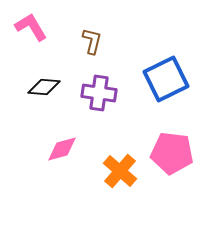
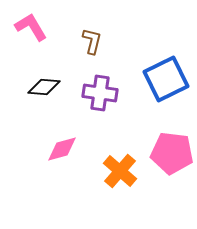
purple cross: moved 1 px right
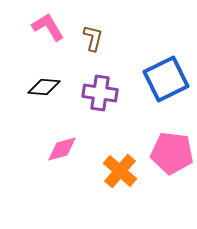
pink L-shape: moved 17 px right
brown L-shape: moved 1 px right, 3 px up
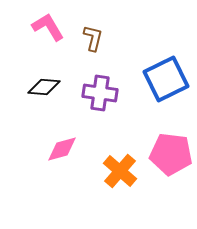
pink pentagon: moved 1 px left, 1 px down
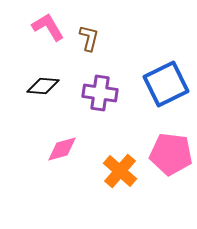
brown L-shape: moved 4 px left
blue square: moved 5 px down
black diamond: moved 1 px left, 1 px up
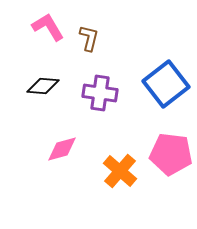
blue square: rotated 12 degrees counterclockwise
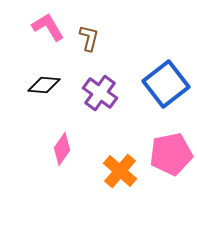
black diamond: moved 1 px right, 1 px up
purple cross: rotated 28 degrees clockwise
pink diamond: rotated 40 degrees counterclockwise
pink pentagon: rotated 18 degrees counterclockwise
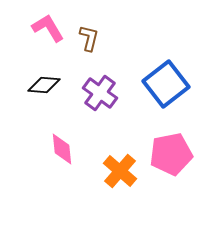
pink L-shape: moved 1 px down
pink diamond: rotated 40 degrees counterclockwise
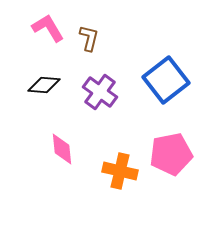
blue square: moved 4 px up
purple cross: moved 1 px up
orange cross: rotated 28 degrees counterclockwise
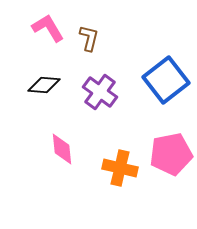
orange cross: moved 3 px up
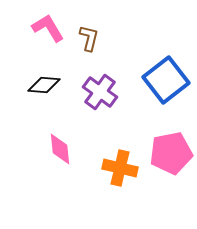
pink diamond: moved 2 px left
pink pentagon: moved 1 px up
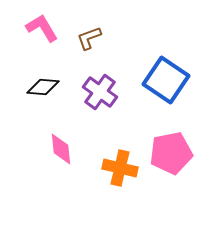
pink L-shape: moved 6 px left
brown L-shape: rotated 124 degrees counterclockwise
blue square: rotated 18 degrees counterclockwise
black diamond: moved 1 px left, 2 px down
pink diamond: moved 1 px right
